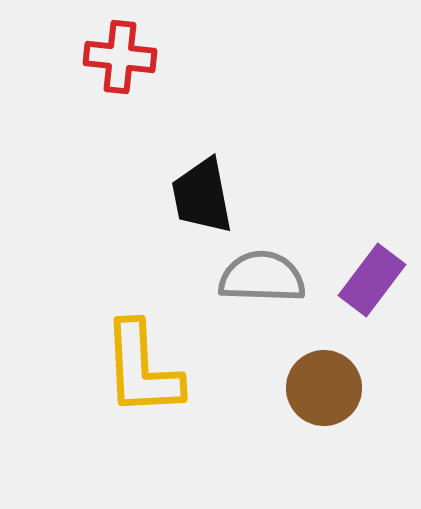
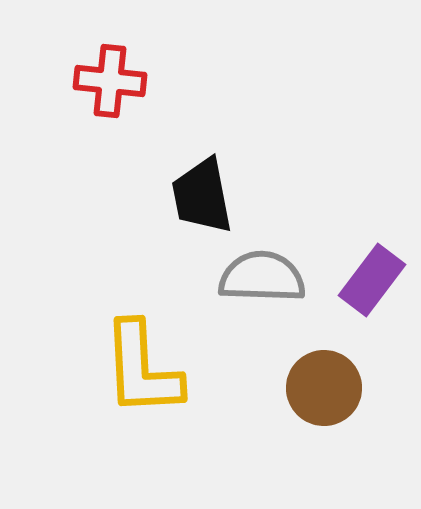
red cross: moved 10 px left, 24 px down
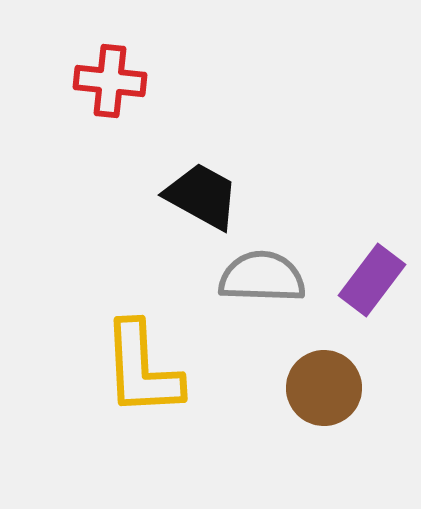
black trapezoid: rotated 130 degrees clockwise
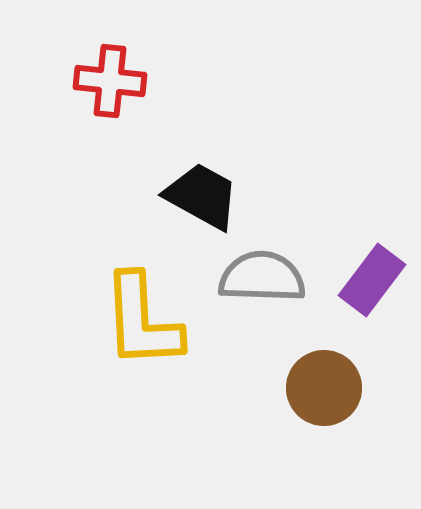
yellow L-shape: moved 48 px up
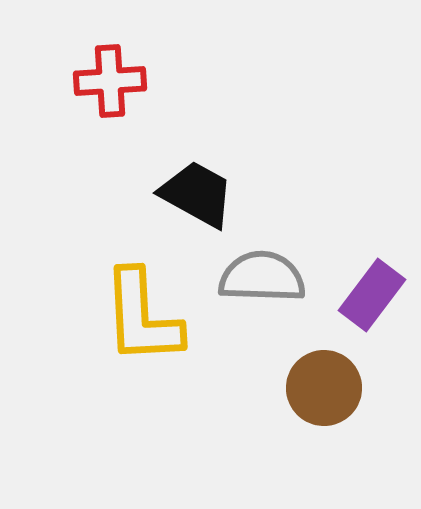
red cross: rotated 10 degrees counterclockwise
black trapezoid: moved 5 px left, 2 px up
purple rectangle: moved 15 px down
yellow L-shape: moved 4 px up
